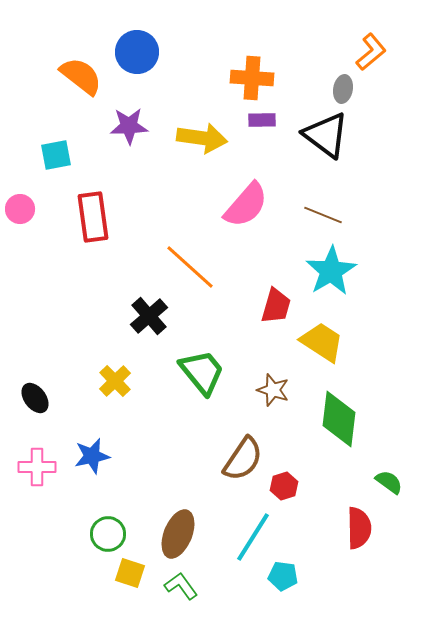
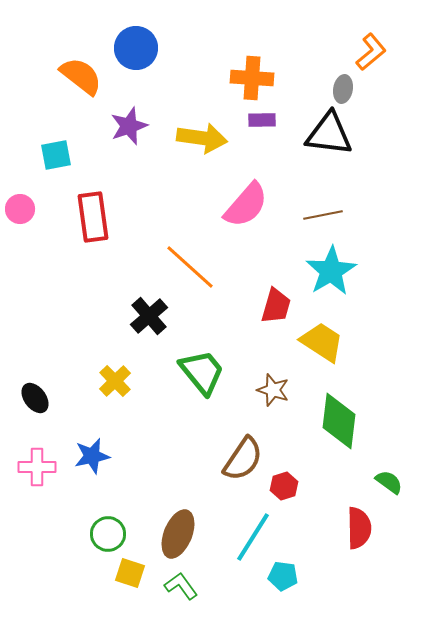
blue circle: moved 1 px left, 4 px up
purple star: rotated 18 degrees counterclockwise
black triangle: moved 3 px right, 1 px up; rotated 30 degrees counterclockwise
brown line: rotated 33 degrees counterclockwise
green diamond: moved 2 px down
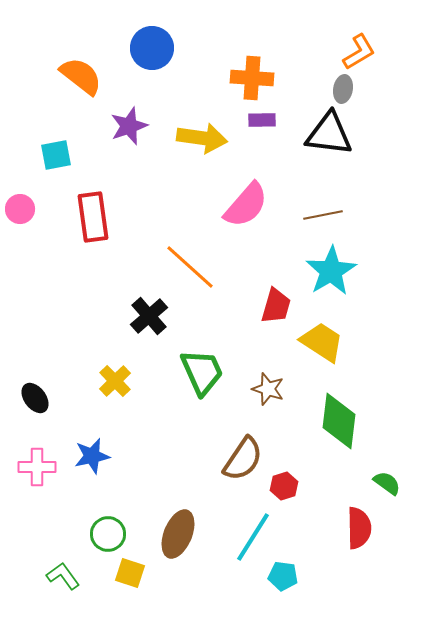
blue circle: moved 16 px right
orange L-shape: moved 12 px left; rotated 9 degrees clockwise
green trapezoid: rotated 15 degrees clockwise
brown star: moved 5 px left, 1 px up
green semicircle: moved 2 px left, 1 px down
green L-shape: moved 118 px left, 10 px up
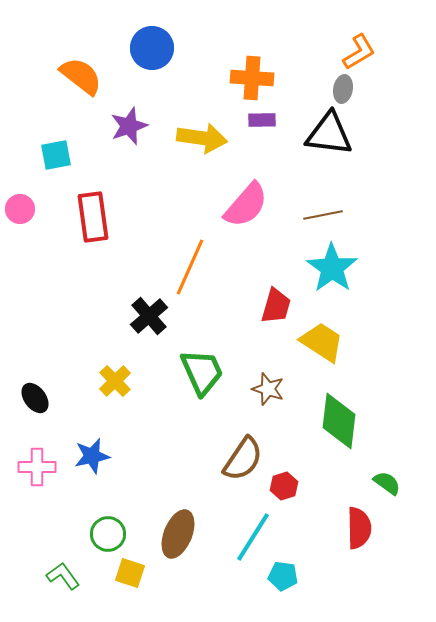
orange line: rotated 72 degrees clockwise
cyan star: moved 1 px right, 3 px up; rotated 6 degrees counterclockwise
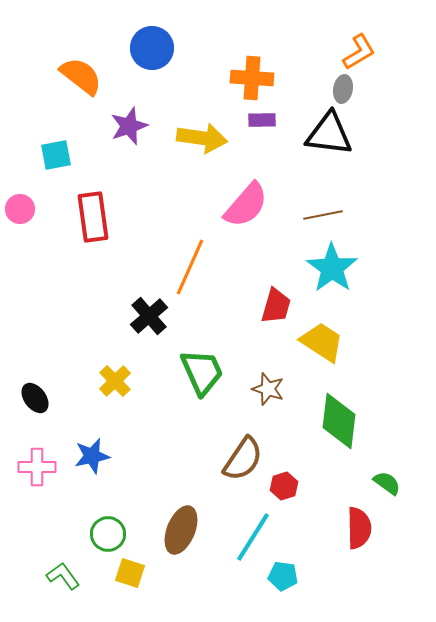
brown ellipse: moved 3 px right, 4 px up
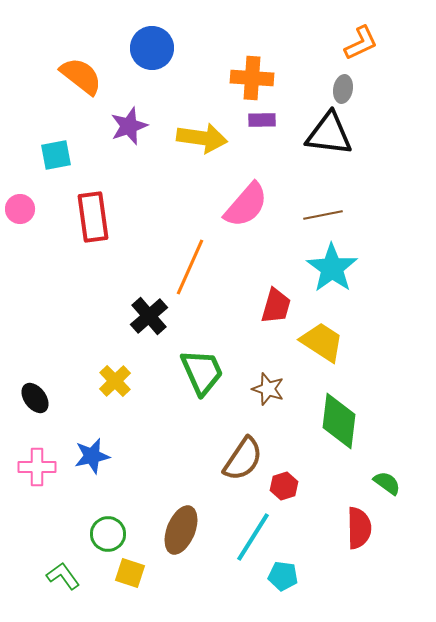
orange L-shape: moved 2 px right, 9 px up; rotated 6 degrees clockwise
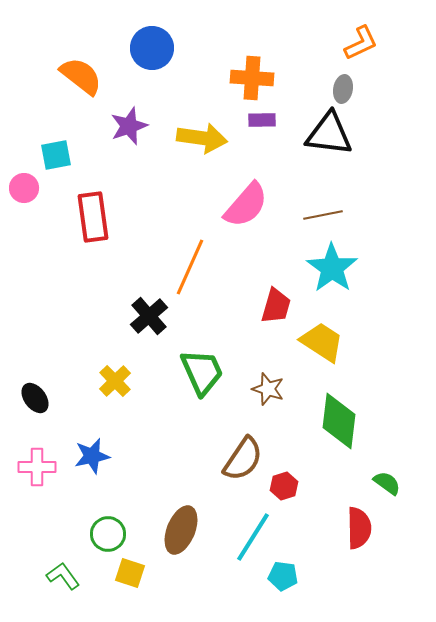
pink circle: moved 4 px right, 21 px up
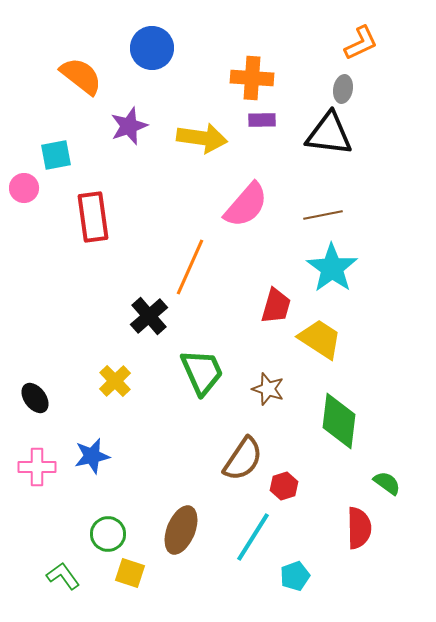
yellow trapezoid: moved 2 px left, 3 px up
cyan pentagon: moved 12 px right; rotated 28 degrees counterclockwise
